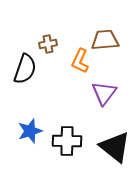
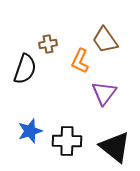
brown trapezoid: rotated 120 degrees counterclockwise
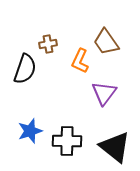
brown trapezoid: moved 1 px right, 2 px down
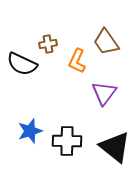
orange L-shape: moved 3 px left
black semicircle: moved 3 px left, 5 px up; rotated 96 degrees clockwise
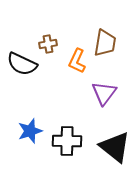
brown trapezoid: moved 1 px left, 1 px down; rotated 136 degrees counterclockwise
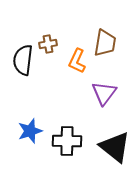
black semicircle: moved 1 px right, 4 px up; rotated 72 degrees clockwise
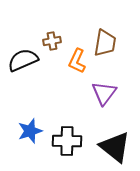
brown cross: moved 4 px right, 3 px up
black semicircle: rotated 60 degrees clockwise
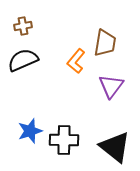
brown cross: moved 29 px left, 15 px up
orange L-shape: moved 1 px left; rotated 15 degrees clockwise
purple triangle: moved 7 px right, 7 px up
black cross: moved 3 px left, 1 px up
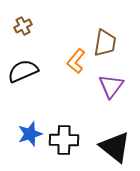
brown cross: rotated 18 degrees counterclockwise
black semicircle: moved 11 px down
blue star: moved 3 px down
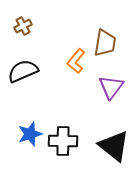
purple triangle: moved 1 px down
black cross: moved 1 px left, 1 px down
black triangle: moved 1 px left, 1 px up
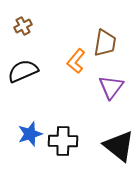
black triangle: moved 5 px right
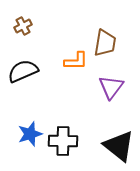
orange L-shape: rotated 130 degrees counterclockwise
